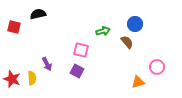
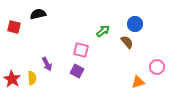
green arrow: rotated 24 degrees counterclockwise
red star: rotated 12 degrees clockwise
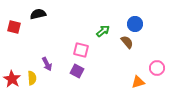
pink circle: moved 1 px down
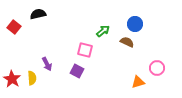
red square: rotated 24 degrees clockwise
brown semicircle: rotated 24 degrees counterclockwise
pink square: moved 4 px right
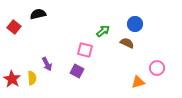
brown semicircle: moved 1 px down
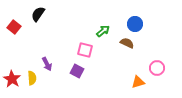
black semicircle: rotated 42 degrees counterclockwise
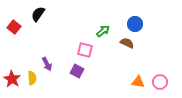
pink circle: moved 3 px right, 14 px down
orange triangle: rotated 24 degrees clockwise
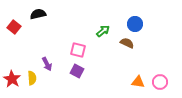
black semicircle: rotated 42 degrees clockwise
pink square: moved 7 px left
